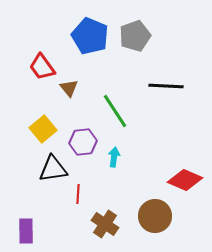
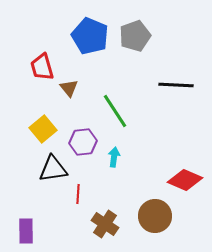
red trapezoid: rotated 20 degrees clockwise
black line: moved 10 px right, 1 px up
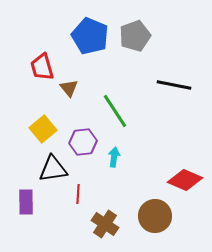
black line: moved 2 px left; rotated 8 degrees clockwise
purple rectangle: moved 29 px up
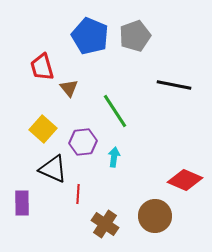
yellow square: rotated 8 degrees counterclockwise
black triangle: rotated 32 degrees clockwise
purple rectangle: moved 4 px left, 1 px down
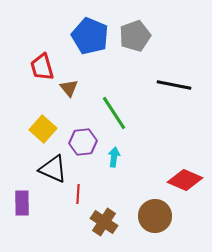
green line: moved 1 px left, 2 px down
brown cross: moved 1 px left, 2 px up
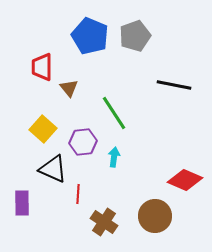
red trapezoid: rotated 16 degrees clockwise
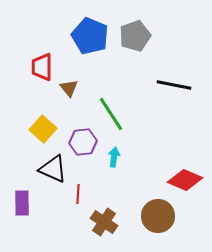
green line: moved 3 px left, 1 px down
brown circle: moved 3 px right
